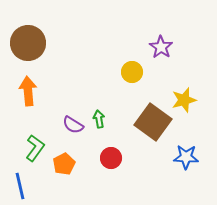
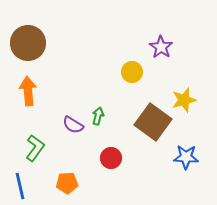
green arrow: moved 1 px left, 3 px up; rotated 24 degrees clockwise
orange pentagon: moved 3 px right, 19 px down; rotated 25 degrees clockwise
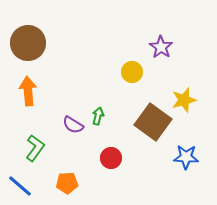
blue line: rotated 36 degrees counterclockwise
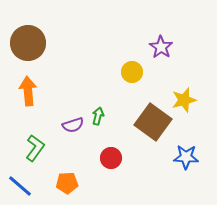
purple semicircle: rotated 50 degrees counterclockwise
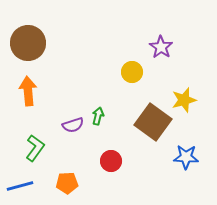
red circle: moved 3 px down
blue line: rotated 56 degrees counterclockwise
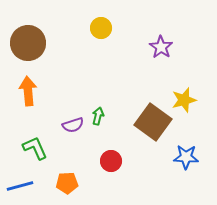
yellow circle: moved 31 px left, 44 px up
green L-shape: rotated 60 degrees counterclockwise
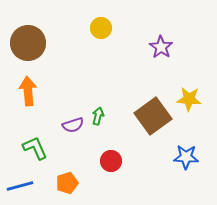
yellow star: moved 5 px right, 1 px up; rotated 20 degrees clockwise
brown square: moved 6 px up; rotated 18 degrees clockwise
orange pentagon: rotated 15 degrees counterclockwise
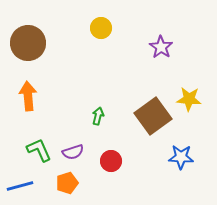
orange arrow: moved 5 px down
purple semicircle: moved 27 px down
green L-shape: moved 4 px right, 2 px down
blue star: moved 5 px left
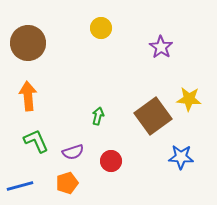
green L-shape: moved 3 px left, 9 px up
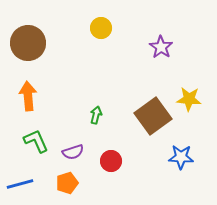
green arrow: moved 2 px left, 1 px up
blue line: moved 2 px up
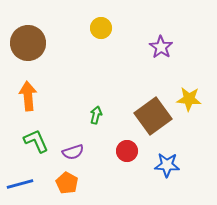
blue star: moved 14 px left, 8 px down
red circle: moved 16 px right, 10 px up
orange pentagon: rotated 25 degrees counterclockwise
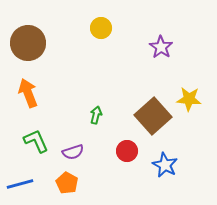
orange arrow: moved 3 px up; rotated 16 degrees counterclockwise
brown square: rotated 6 degrees counterclockwise
blue star: moved 2 px left; rotated 25 degrees clockwise
